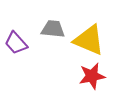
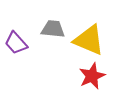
red star: rotated 12 degrees counterclockwise
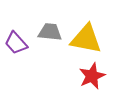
gray trapezoid: moved 3 px left, 3 px down
yellow triangle: moved 3 px left, 1 px up; rotated 12 degrees counterclockwise
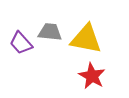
purple trapezoid: moved 5 px right
red star: rotated 20 degrees counterclockwise
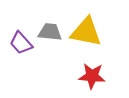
yellow triangle: moved 7 px up
red star: rotated 24 degrees counterclockwise
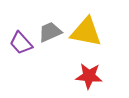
gray trapezoid: rotated 30 degrees counterclockwise
red star: moved 3 px left
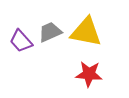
purple trapezoid: moved 2 px up
red star: moved 2 px up
